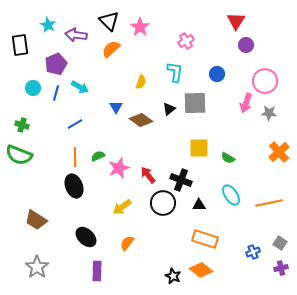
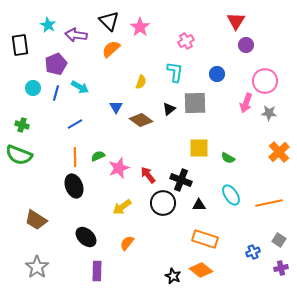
gray square at (280, 243): moved 1 px left, 3 px up
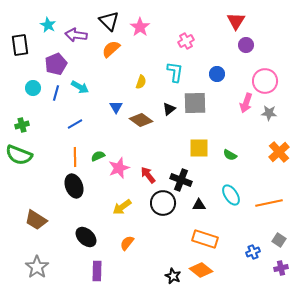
green cross at (22, 125): rotated 32 degrees counterclockwise
green semicircle at (228, 158): moved 2 px right, 3 px up
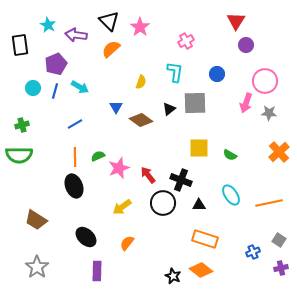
blue line at (56, 93): moved 1 px left, 2 px up
green semicircle at (19, 155): rotated 20 degrees counterclockwise
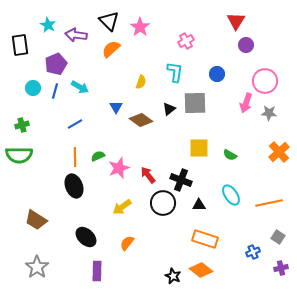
gray square at (279, 240): moved 1 px left, 3 px up
